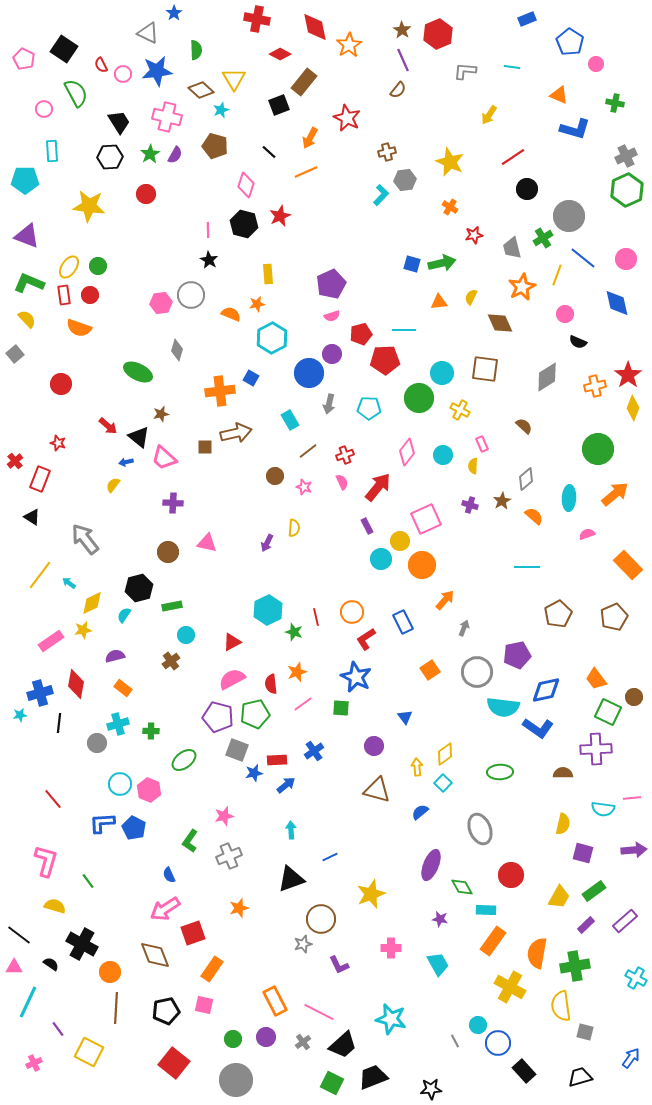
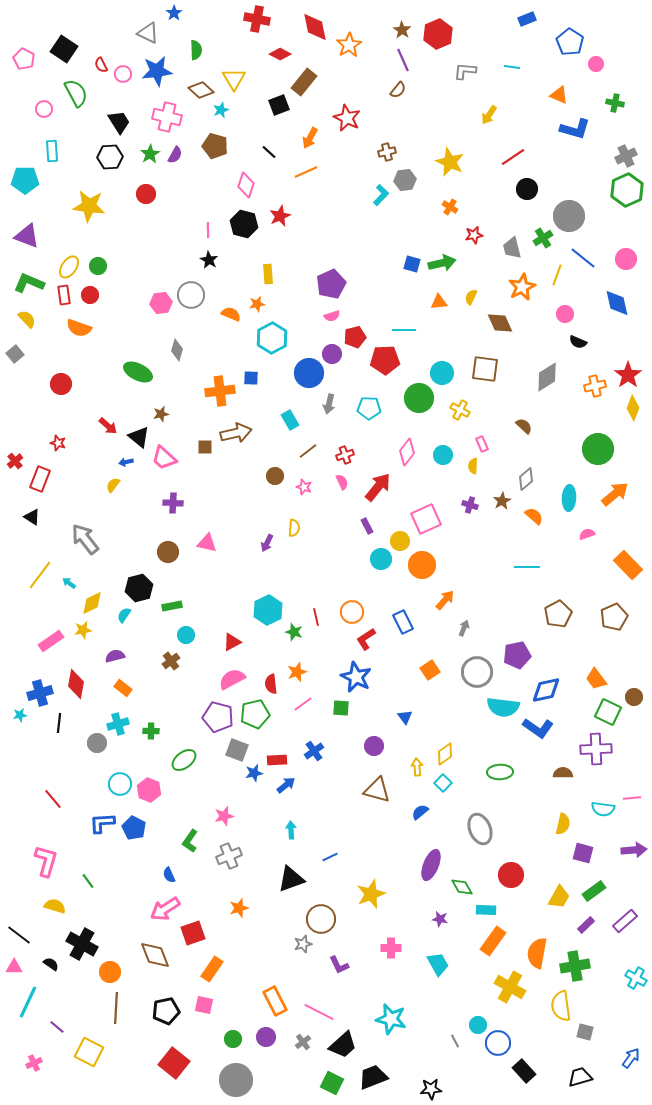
red pentagon at (361, 334): moved 6 px left, 3 px down
blue square at (251, 378): rotated 28 degrees counterclockwise
purple line at (58, 1029): moved 1 px left, 2 px up; rotated 14 degrees counterclockwise
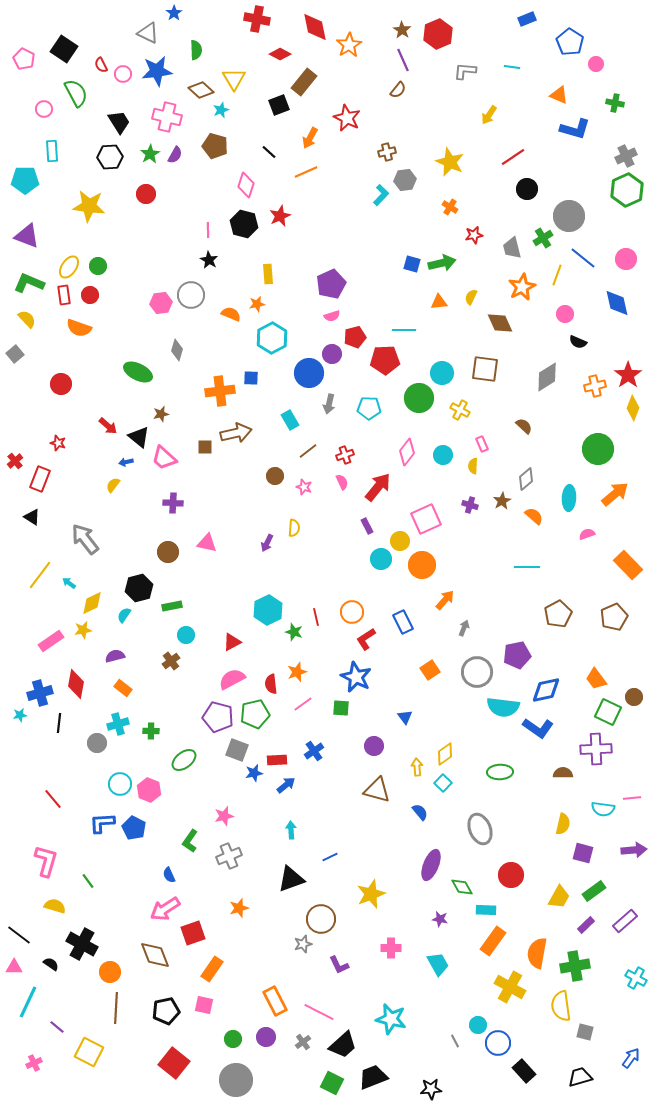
blue semicircle at (420, 812): rotated 90 degrees clockwise
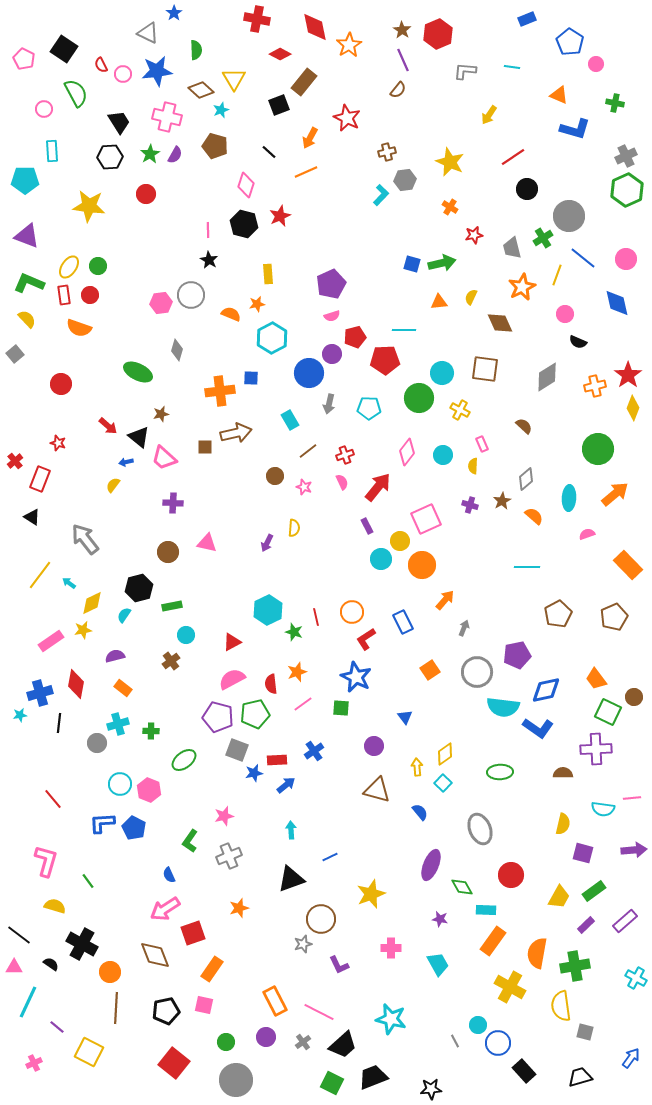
green circle at (233, 1039): moved 7 px left, 3 px down
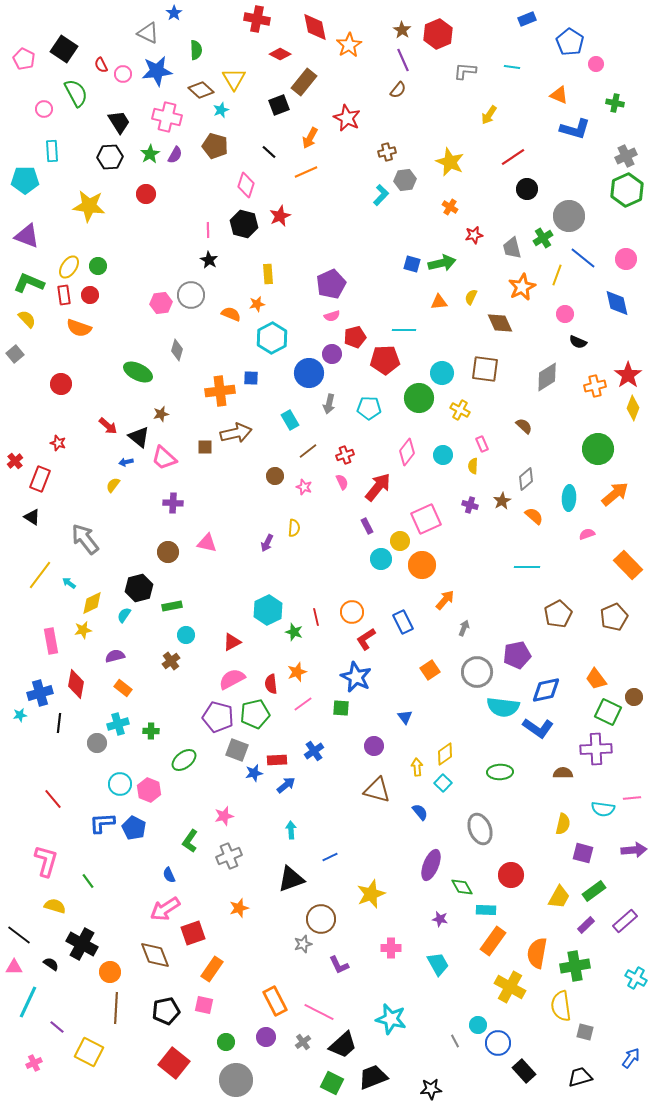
pink rectangle at (51, 641): rotated 65 degrees counterclockwise
